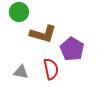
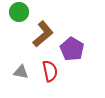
brown L-shape: rotated 56 degrees counterclockwise
red semicircle: moved 1 px left, 2 px down
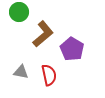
red semicircle: moved 1 px left, 4 px down
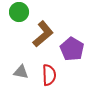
red semicircle: rotated 10 degrees clockwise
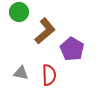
brown L-shape: moved 2 px right, 3 px up
gray triangle: moved 1 px down
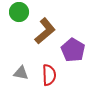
purple pentagon: moved 1 px right, 1 px down
